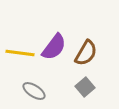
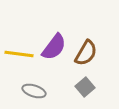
yellow line: moved 1 px left, 1 px down
gray ellipse: rotated 15 degrees counterclockwise
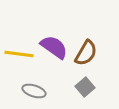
purple semicircle: rotated 92 degrees counterclockwise
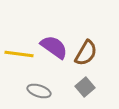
gray ellipse: moved 5 px right
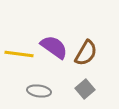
gray square: moved 2 px down
gray ellipse: rotated 10 degrees counterclockwise
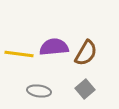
purple semicircle: rotated 40 degrees counterclockwise
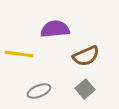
purple semicircle: moved 1 px right, 18 px up
brown semicircle: moved 3 px down; rotated 36 degrees clockwise
gray ellipse: rotated 30 degrees counterclockwise
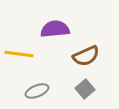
gray ellipse: moved 2 px left
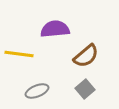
brown semicircle: rotated 16 degrees counterclockwise
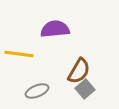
brown semicircle: moved 7 px left, 15 px down; rotated 20 degrees counterclockwise
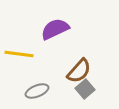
purple semicircle: rotated 20 degrees counterclockwise
brown semicircle: rotated 12 degrees clockwise
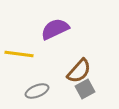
gray square: rotated 12 degrees clockwise
